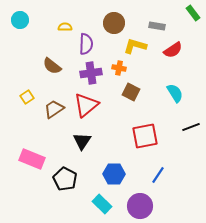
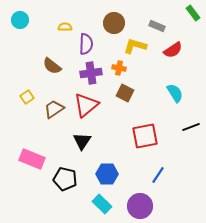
gray rectangle: rotated 14 degrees clockwise
brown square: moved 6 px left, 1 px down
blue hexagon: moved 7 px left
black pentagon: rotated 15 degrees counterclockwise
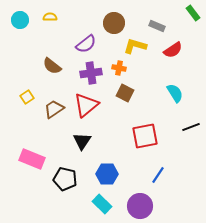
yellow semicircle: moved 15 px left, 10 px up
purple semicircle: rotated 50 degrees clockwise
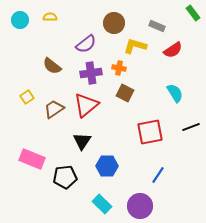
red square: moved 5 px right, 4 px up
blue hexagon: moved 8 px up
black pentagon: moved 2 px up; rotated 20 degrees counterclockwise
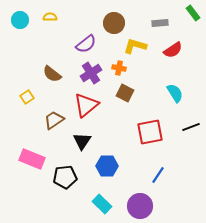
gray rectangle: moved 3 px right, 3 px up; rotated 28 degrees counterclockwise
brown semicircle: moved 8 px down
purple cross: rotated 25 degrees counterclockwise
brown trapezoid: moved 11 px down
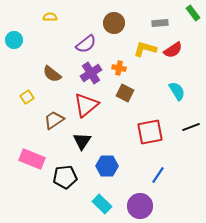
cyan circle: moved 6 px left, 20 px down
yellow L-shape: moved 10 px right, 3 px down
cyan semicircle: moved 2 px right, 2 px up
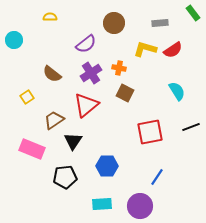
black triangle: moved 9 px left
pink rectangle: moved 10 px up
blue line: moved 1 px left, 2 px down
cyan rectangle: rotated 48 degrees counterclockwise
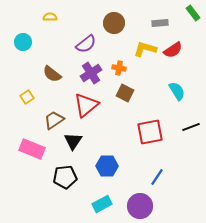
cyan circle: moved 9 px right, 2 px down
cyan rectangle: rotated 24 degrees counterclockwise
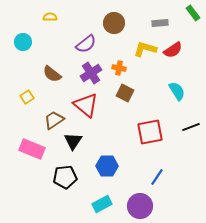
red triangle: rotated 40 degrees counterclockwise
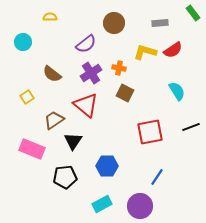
yellow L-shape: moved 3 px down
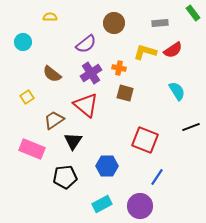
brown square: rotated 12 degrees counterclockwise
red square: moved 5 px left, 8 px down; rotated 32 degrees clockwise
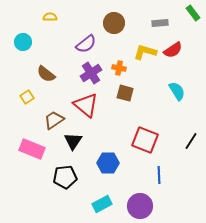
brown semicircle: moved 6 px left
black line: moved 14 px down; rotated 36 degrees counterclockwise
blue hexagon: moved 1 px right, 3 px up
blue line: moved 2 px right, 2 px up; rotated 36 degrees counterclockwise
